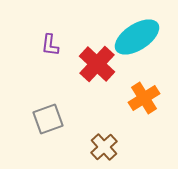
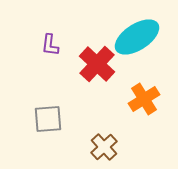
orange cross: moved 1 px down
gray square: rotated 16 degrees clockwise
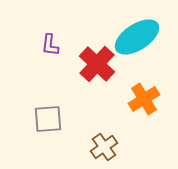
brown cross: rotated 8 degrees clockwise
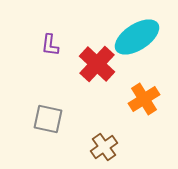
gray square: rotated 16 degrees clockwise
